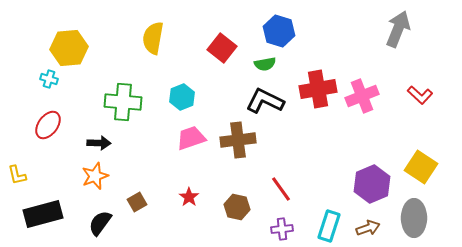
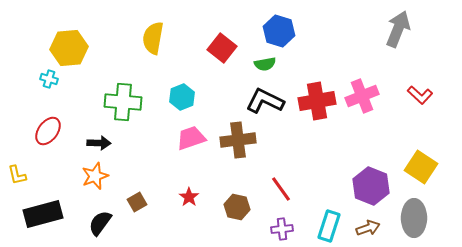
red cross: moved 1 px left, 12 px down
red ellipse: moved 6 px down
purple hexagon: moved 1 px left, 2 px down; rotated 15 degrees counterclockwise
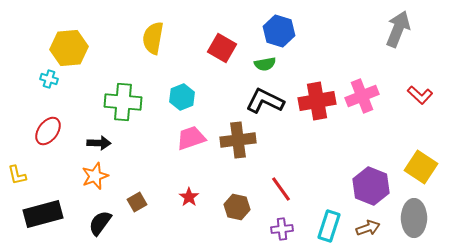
red square: rotated 8 degrees counterclockwise
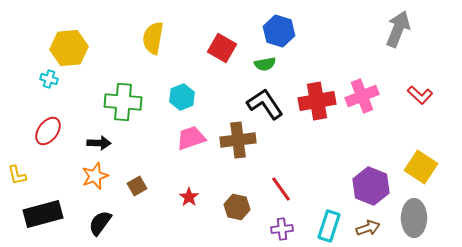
black L-shape: moved 3 px down; rotated 30 degrees clockwise
brown square: moved 16 px up
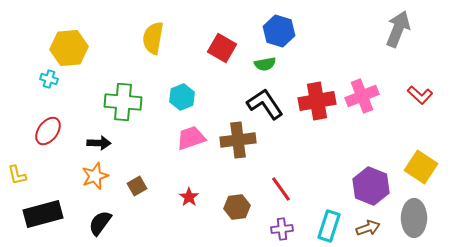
brown hexagon: rotated 20 degrees counterclockwise
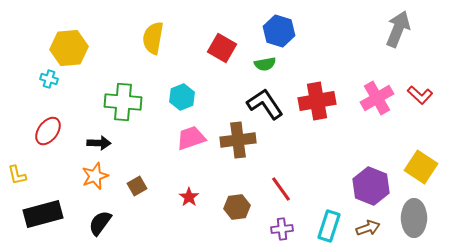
pink cross: moved 15 px right, 2 px down; rotated 8 degrees counterclockwise
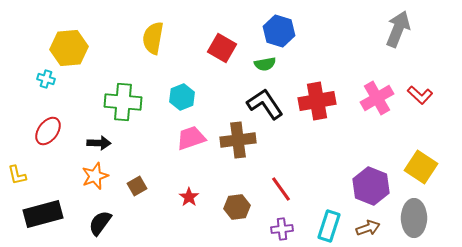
cyan cross: moved 3 px left
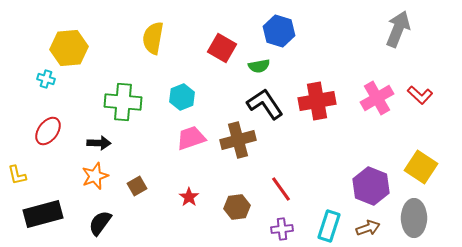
green semicircle: moved 6 px left, 2 px down
brown cross: rotated 8 degrees counterclockwise
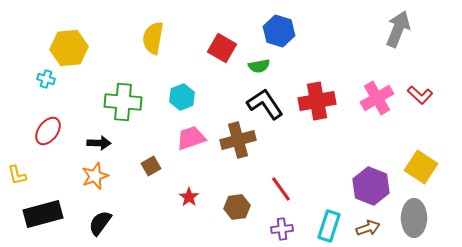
brown square: moved 14 px right, 20 px up
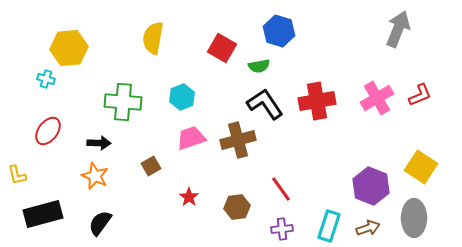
red L-shape: rotated 65 degrees counterclockwise
orange star: rotated 28 degrees counterclockwise
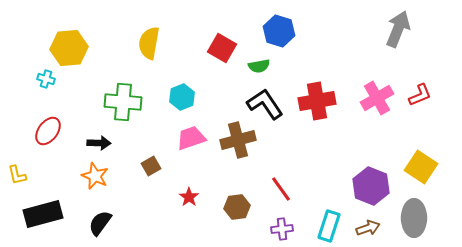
yellow semicircle: moved 4 px left, 5 px down
